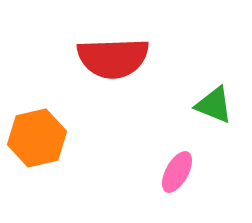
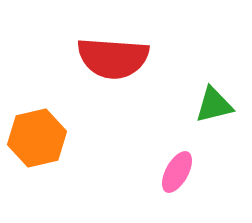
red semicircle: rotated 6 degrees clockwise
green triangle: rotated 36 degrees counterclockwise
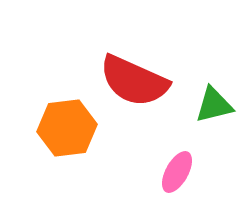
red semicircle: moved 21 px right, 23 px down; rotated 20 degrees clockwise
orange hexagon: moved 30 px right, 10 px up; rotated 6 degrees clockwise
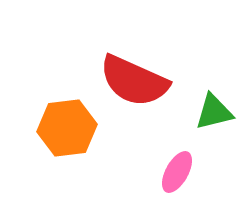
green triangle: moved 7 px down
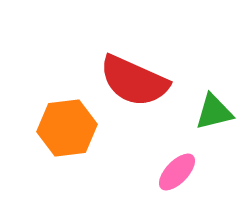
pink ellipse: rotated 15 degrees clockwise
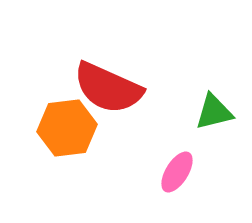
red semicircle: moved 26 px left, 7 px down
pink ellipse: rotated 12 degrees counterclockwise
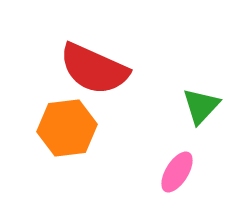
red semicircle: moved 14 px left, 19 px up
green triangle: moved 13 px left, 6 px up; rotated 33 degrees counterclockwise
